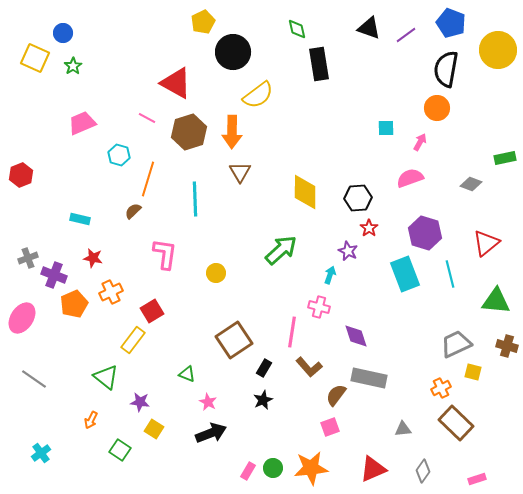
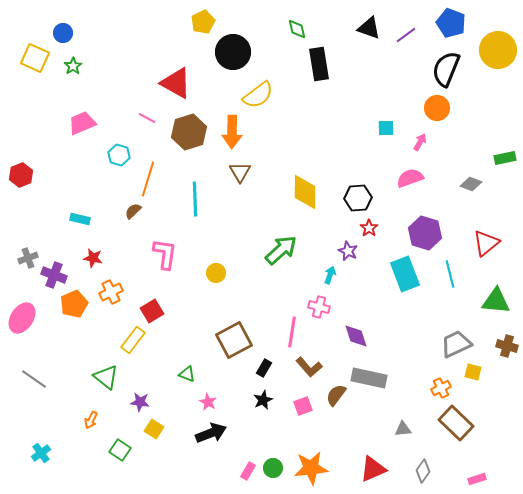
black semicircle at (446, 69): rotated 12 degrees clockwise
brown square at (234, 340): rotated 6 degrees clockwise
pink square at (330, 427): moved 27 px left, 21 px up
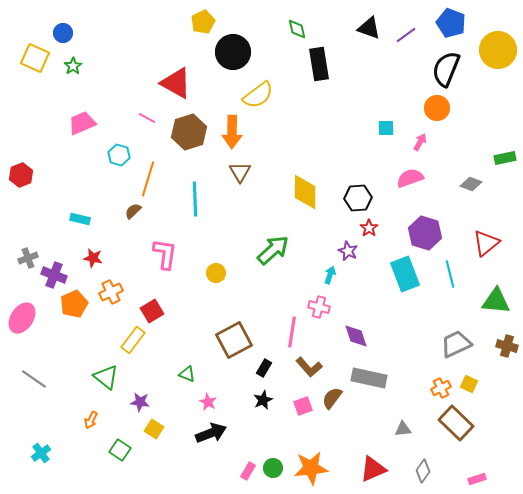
green arrow at (281, 250): moved 8 px left
yellow square at (473, 372): moved 4 px left, 12 px down; rotated 12 degrees clockwise
brown semicircle at (336, 395): moved 4 px left, 3 px down
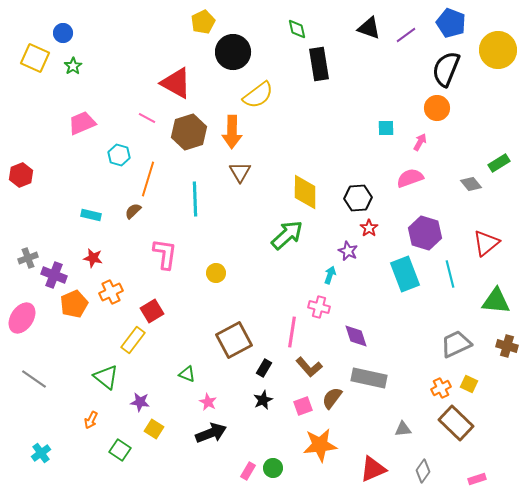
green rectangle at (505, 158): moved 6 px left, 5 px down; rotated 20 degrees counterclockwise
gray diamond at (471, 184): rotated 30 degrees clockwise
cyan rectangle at (80, 219): moved 11 px right, 4 px up
green arrow at (273, 250): moved 14 px right, 15 px up
orange star at (311, 468): moved 9 px right, 23 px up
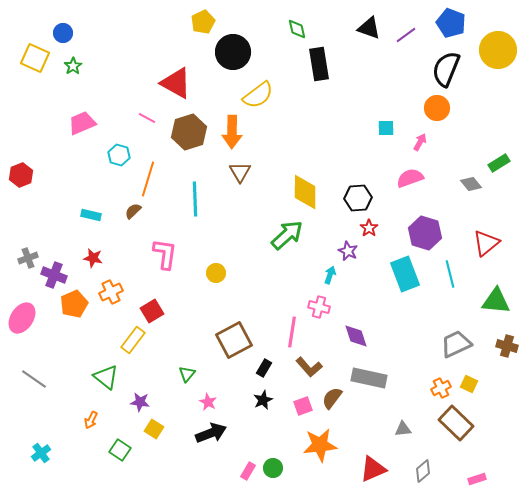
green triangle at (187, 374): rotated 48 degrees clockwise
gray diamond at (423, 471): rotated 15 degrees clockwise
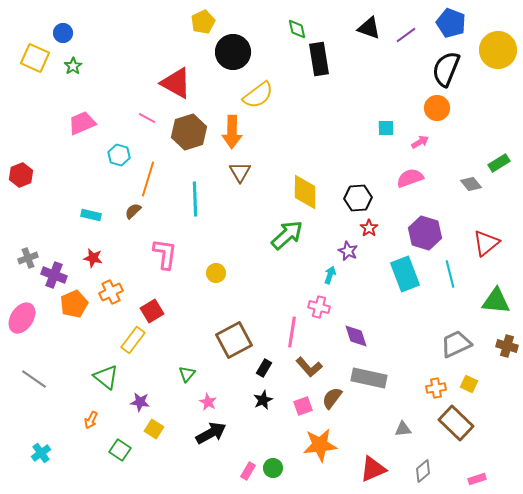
black rectangle at (319, 64): moved 5 px up
pink arrow at (420, 142): rotated 30 degrees clockwise
orange cross at (441, 388): moved 5 px left; rotated 18 degrees clockwise
black arrow at (211, 433): rotated 8 degrees counterclockwise
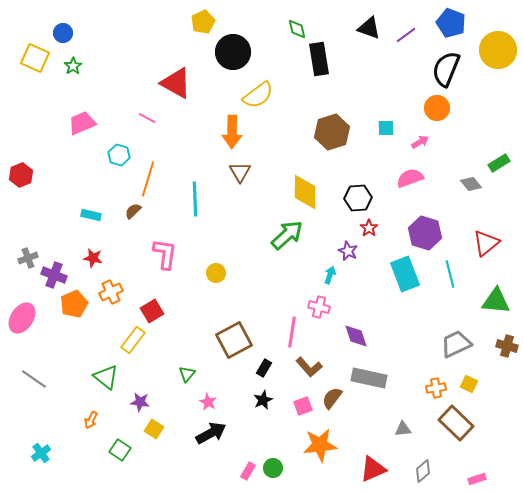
brown hexagon at (189, 132): moved 143 px right
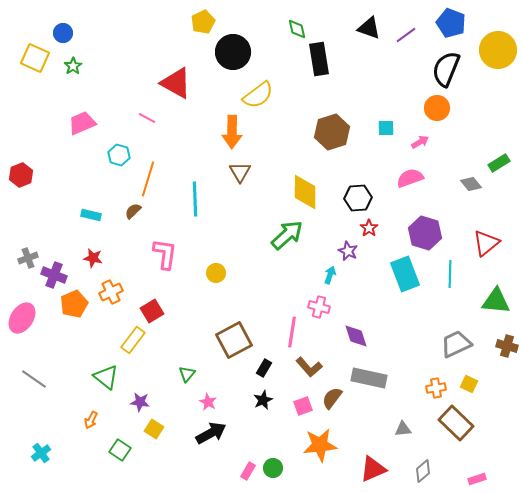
cyan line at (450, 274): rotated 16 degrees clockwise
